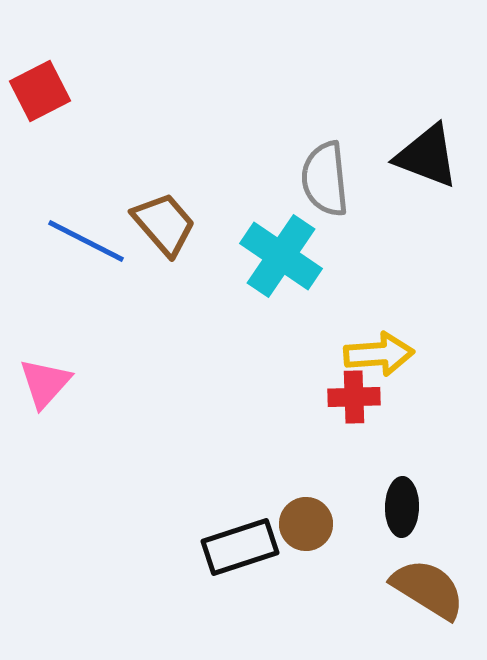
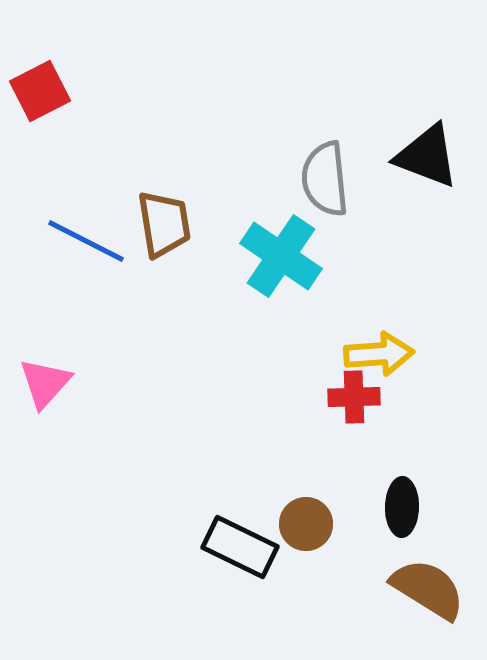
brown trapezoid: rotated 32 degrees clockwise
black rectangle: rotated 44 degrees clockwise
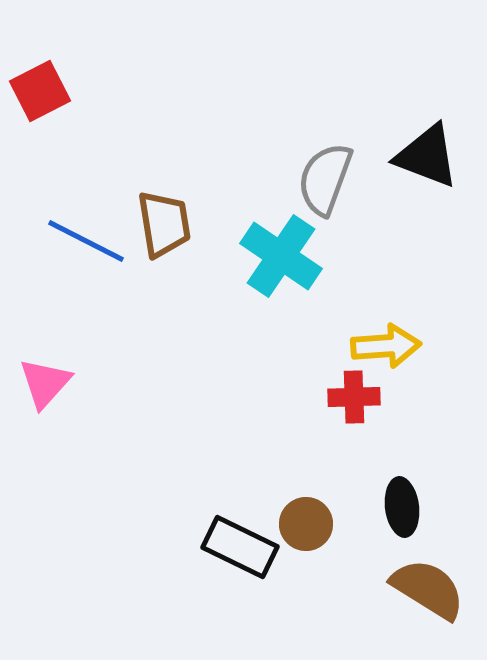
gray semicircle: rotated 26 degrees clockwise
yellow arrow: moved 7 px right, 8 px up
black ellipse: rotated 8 degrees counterclockwise
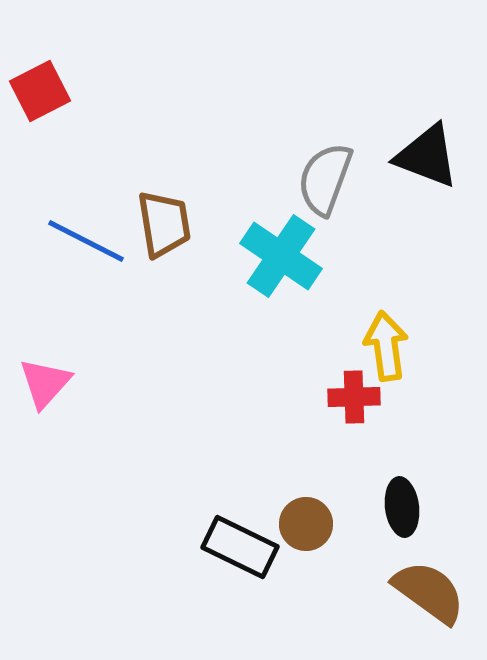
yellow arrow: rotated 94 degrees counterclockwise
brown semicircle: moved 1 px right, 3 px down; rotated 4 degrees clockwise
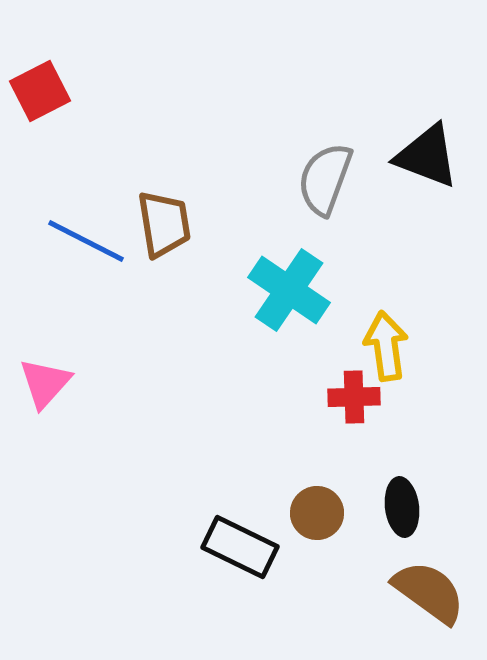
cyan cross: moved 8 px right, 34 px down
brown circle: moved 11 px right, 11 px up
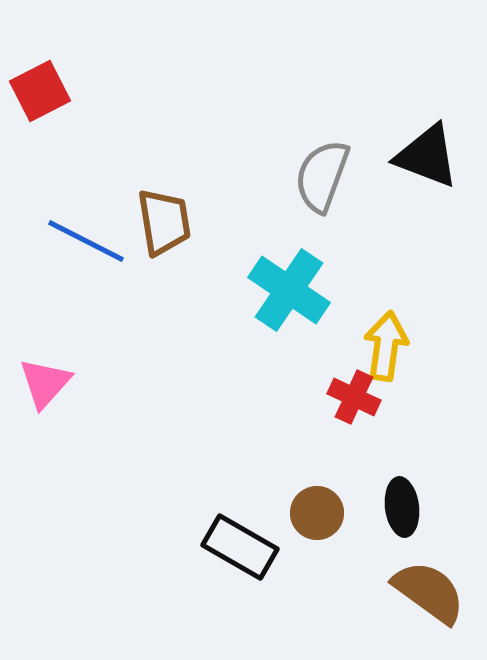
gray semicircle: moved 3 px left, 3 px up
brown trapezoid: moved 2 px up
yellow arrow: rotated 16 degrees clockwise
red cross: rotated 27 degrees clockwise
black rectangle: rotated 4 degrees clockwise
